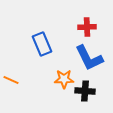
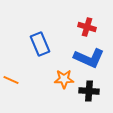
red cross: rotated 18 degrees clockwise
blue rectangle: moved 2 px left
blue L-shape: rotated 40 degrees counterclockwise
black cross: moved 4 px right
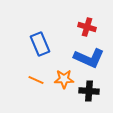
orange line: moved 25 px right
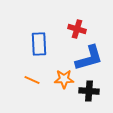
red cross: moved 10 px left, 2 px down
blue rectangle: moved 1 px left; rotated 20 degrees clockwise
blue L-shape: rotated 40 degrees counterclockwise
orange line: moved 4 px left
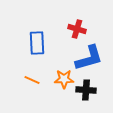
blue rectangle: moved 2 px left, 1 px up
black cross: moved 3 px left, 1 px up
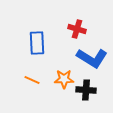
blue L-shape: moved 3 px right; rotated 48 degrees clockwise
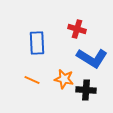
orange star: rotated 12 degrees clockwise
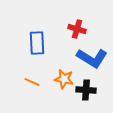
orange line: moved 2 px down
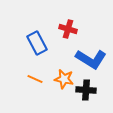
red cross: moved 9 px left
blue rectangle: rotated 25 degrees counterclockwise
blue L-shape: moved 1 px left, 1 px down
orange line: moved 3 px right, 3 px up
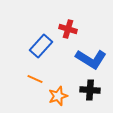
blue rectangle: moved 4 px right, 3 px down; rotated 70 degrees clockwise
orange star: moved 6 px left, 17 px down; rotated 30 degrees counterclockwise
black cross: moved 4 px right
